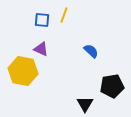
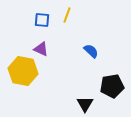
yellow line: moved 3 px right
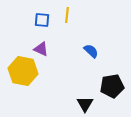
yellow line: rotated 14 degrees counterclockwise
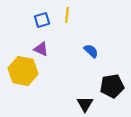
blue square: rotated 21 degrees counterclockwise
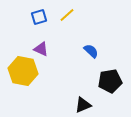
yellow line: rotated 42 degrees clockwise
blue square: moved 3 px left, 3 px up
black pentagon: moved 2 px left, 5 px up
black triangle: moved 2 px left, 1 px down; rotated 36 degrees clockwise
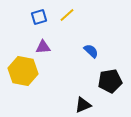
purple triangle: moved 2 px right, 2 px up; rotated 28 degrees counterclockwise
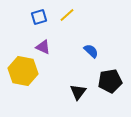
purple triangle: rotated 28 degrees clockwise
black triangle: moved 5 px left, 13 px up; rotated 30 degrees counterclockwise
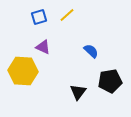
yellow hexagon: rotated 8 degrees counterclockwise
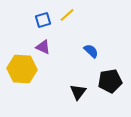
blue square: moved 4 px right, 3 px down
yellow hexagon: moved 1 px left, 2 px up
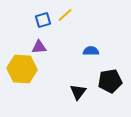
yellow line: moved 2 px left
purple triangle: moved 4 px left; rotated 28 degrees counterclockwise
blue semicircle: rotated 42 degrees counterclockwise
